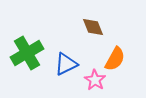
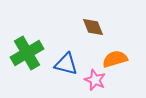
orange semicircle: rotated 135 degrees counterclockwise
blue triangle: rotated 40 degrees clockwise
pink star: rotated 10 degrees counterclockwise
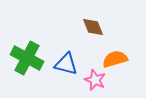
green cross: moved 5 px down; rotated 32 degrees counterclockwise
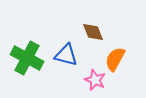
brown diamond: moved 5 px down
orange semicircle: rotated 45 degrees counterclockwise
blue triangle: moved 9 px up
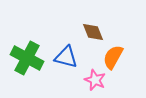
blue triangle: moved 2 px down
orange semicircle: moved 2 px left, 2 px up
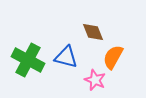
green cross: moved 1 px right, 2 px down
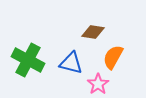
brown diamond: rotated 60 degrees counterclockwise
blue triangle: moved 5 px right, 6 px down
pink star: moved 3 px right, 4 px down; rotated 15 degrees clockwise
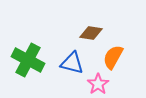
brown diamond: moved 2 px left, 1 px down
blue triangle: moved 1 px right
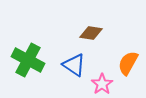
orange semicircle: moved 15 px right, 6 px down
blue triangle: moved 2 px right, 2 px down; rotated 20 degrees clockwise
pink star: moved 4 px right
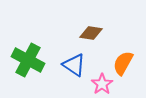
orange semicircle: moved 5 px left
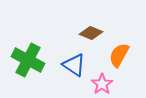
brown diamond: rotated 15 degrees clockwise
orange semicircle: moved 4 px left, 8 px up
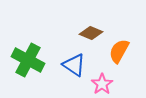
orange semicircle: moved 4 px up
